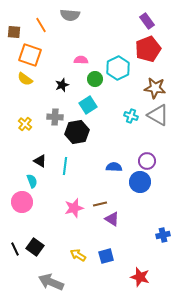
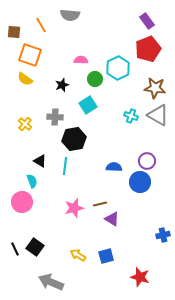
black hexagon: moved 3 px left, 7 px down
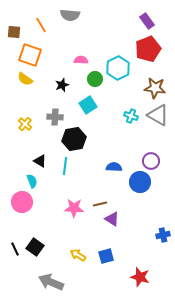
purple circle: moved 4 px right
pink star: rotated 18 degrees clockwise
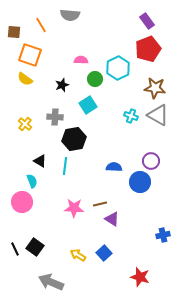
blue square: moved 2 px left, 3 px up; rotated 28 degrees counterclockwise
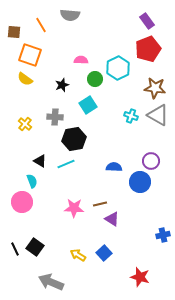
cyan line: moved 1 px right, 2 px up; rotated 60 degrees clockwise
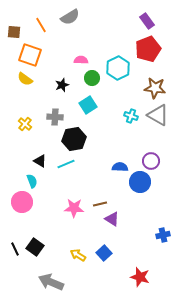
gray semicircle: moved 2 px down; rotated 36 degrees counterclockwise
green circle: moved 3 px left, 1 px up
blue semicircle: moved 6 px right
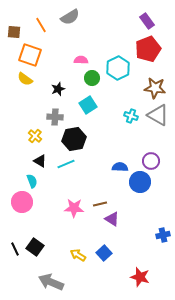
black star: moved 4 px left, 4 px down
yellow cross: moved 10 px right, 12 px down
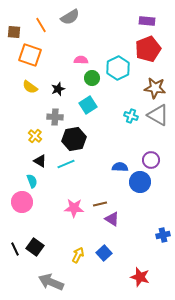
purple rectangle: rotated 49 degrees counterclockwise
yellow semicircle: moved 5 px right, 8 px down
purple circle: moved 1 px up
yellow arrow: rotated 84 degrees clockwise
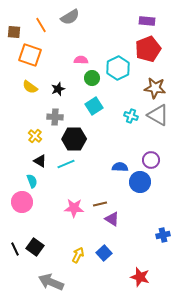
cyan square: moved 6 px right, 1 px down
black hexagon: rotated 10 degrees clockwise
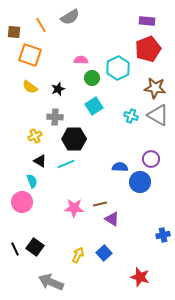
yellow cross: rotated 24 degrees clockwise
purple circle: moved 1 px up
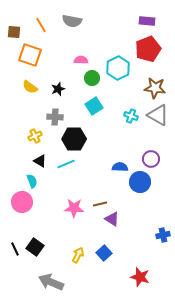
gray semicircle: moved 2 px right, 4 px down; rotated 42 degrees clockwise
